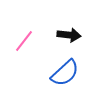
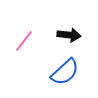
blue semicircle: moved 1 px up
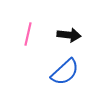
pink line: moved 4 px right, 7 px up; rotated 25 degrees counterclockwise
